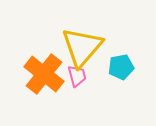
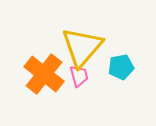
pink trapezoid: moved 2 px right
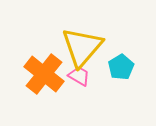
cyan pentagon: rotated 20 degrees counterclockwise
pink trapezoid: rotated 45 degrees counterclockwise
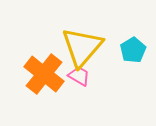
cyan pentagon: moved 12 px right, 17 px up
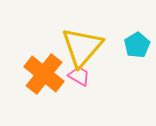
cyan pentagon: moved 4 px right, 5 px up
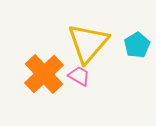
yellow triangle: moved 6 px right, 4 px up
orange cross: rotated 9 degrees clockwise
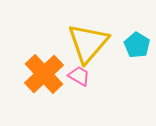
cyan pentagon: rotated 10 degrees counterclockwise
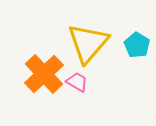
pink trapezoid: moved 2 px left, 6 px down
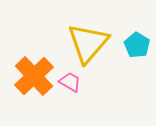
orange cross: moved 10 px left, 2 px down
pink trapezoid: moved 7 px left
